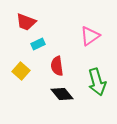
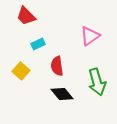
red trapezoid: moved 6 px up; rotated 25 degrees clockwise
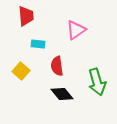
red trapezoid: rotated 140 degrees counterclockwise
pink triangle: moved 14 px left, 6 px up
cyan rectangle: rotated 32 degrees clockwise
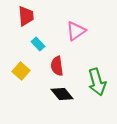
pink triangle: moved 1 px down
cyan rectangle: rotated 40 degrees clockwise
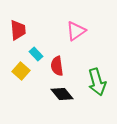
red trapezoid: moved 8 px left, 14 px down
cyan rectangle: moved 2 px left, 10 px down
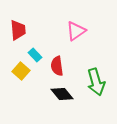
cyan rectangle: moved 1 px left, 1 px down
green arrow: moved 1 px left
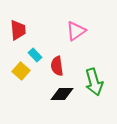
green arrow: moved 2 px left
black diamond: rotated 50 degrees counterclockwise
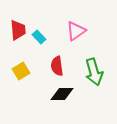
cyan rectangle: moved 4 px right, 18 px up
yellow square: rotated 18 degrees clockwise
green arrow: moved 10 px up
